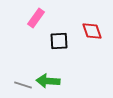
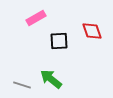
pink rectangle: rotated 24 degrees clockwise
green arrow: moved 3 px right, 2 px up; rotated 35 degrees clockwise
gray line: moved 1 px left
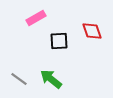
gray line: moved 3 px left, 6 px up; rotated 18 degrees clockwise
